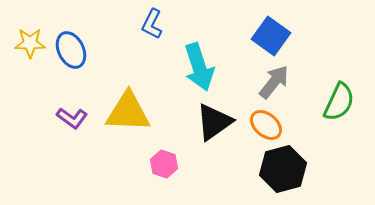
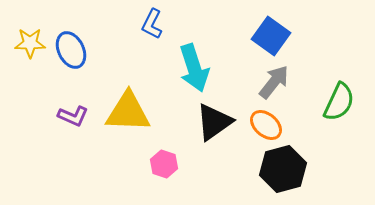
cyan arrow: moved 5 px left, 1 px down
purple L-shape: moved 1 px right, 2 px up; rotated 12 degrees counterclockwise
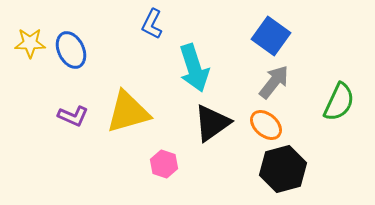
yellow triangle: rotated 18 degrees counterclockwise
black triangle: moved 2 px left, 1 px down
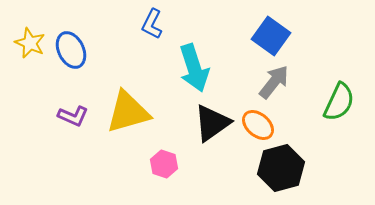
yellow star: rotated 24 degrees clockwise
orange ellipse: moved 8 px left
black hexagon: moved 2 px left, 1 px up
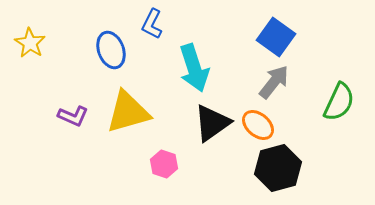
blue square: moved 5 px right, 1 px down
yellow star: rotated 8 degrees clockwise
blue ellipse: moved 40 px right; rotated 6 degrees clockwise
black hexagon: moved 3 px left
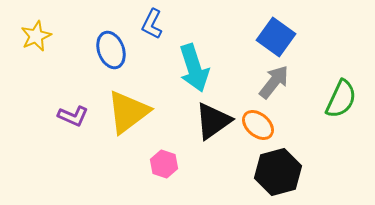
yellow star: moved 6 px right, 7 px up; rotated 16 degrees clockwise
green semicircle: moved 2 px right, 3 px up
yellow triangle: rotated 21 degrees counterclockwise
black triangle: moved 1 px right, 2 px up
black hexagon: moved 4 px down
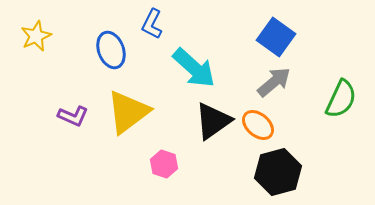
cyan arrow: rotated 30 degrees counterclockwise
gray arrow: rotated 12 degrees clockwise
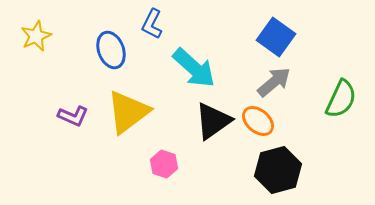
orange ellipse: moved 4 px up
black hexagon: moved 2 px up
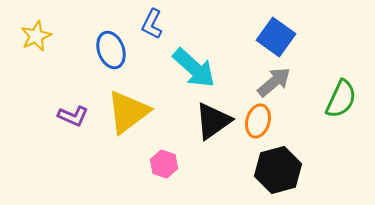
orange ellipse: rotated 64 degrees clockwise
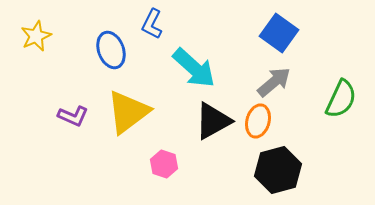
blue square: moved 3 px right, 4 px up
black triangle: rotated 6 degrees clockwise
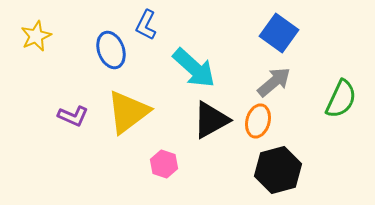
blue L-shape: moved 6 px left, 1 px down
black triangle: moved 2 px left, 1 px up
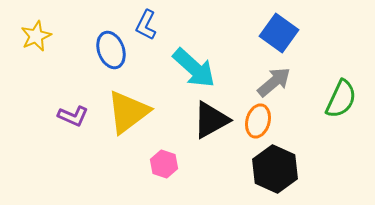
black hexagon: moved 3 px left, 1 px up; rotated 21 degrees counterclockwise
